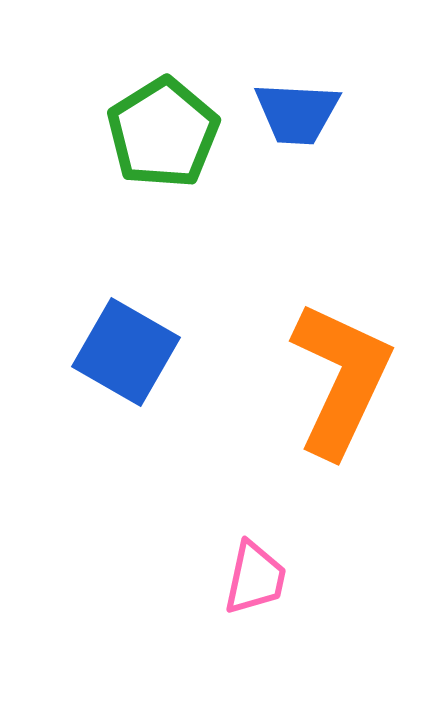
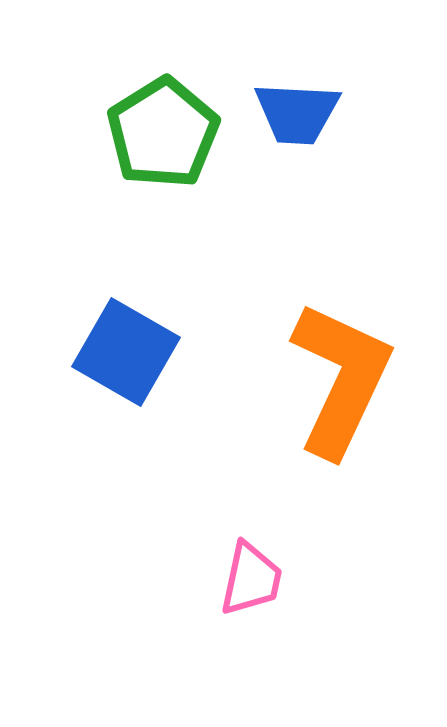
pink trapezoid: moved 4 px left, 1 px down
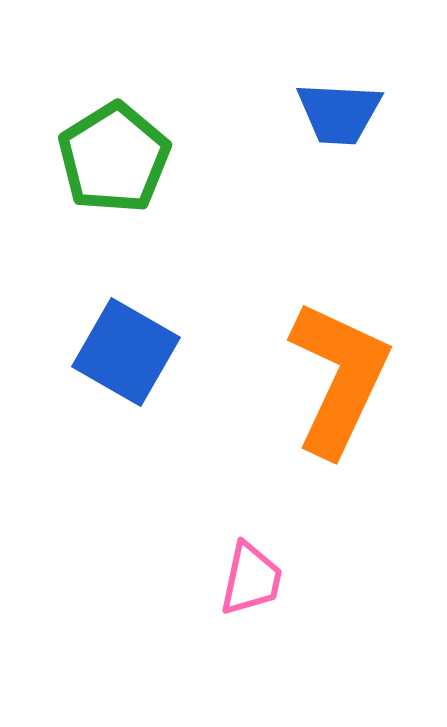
blue trapezoid: moved 42 px right
green pentagon: moved 49 px left, 25 px down
orange L-shape: moved 2 px left, 1 px up
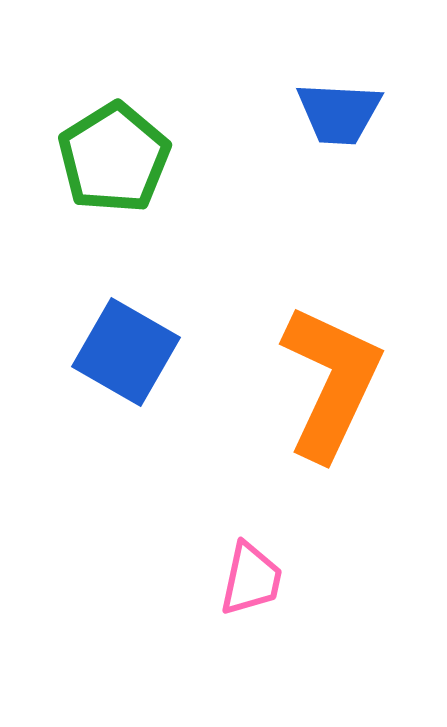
orange L-shape: moved 8 px left, 4 px down
